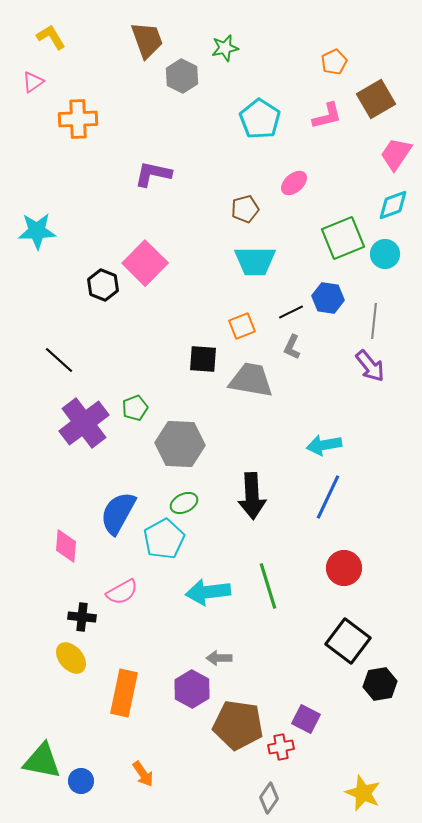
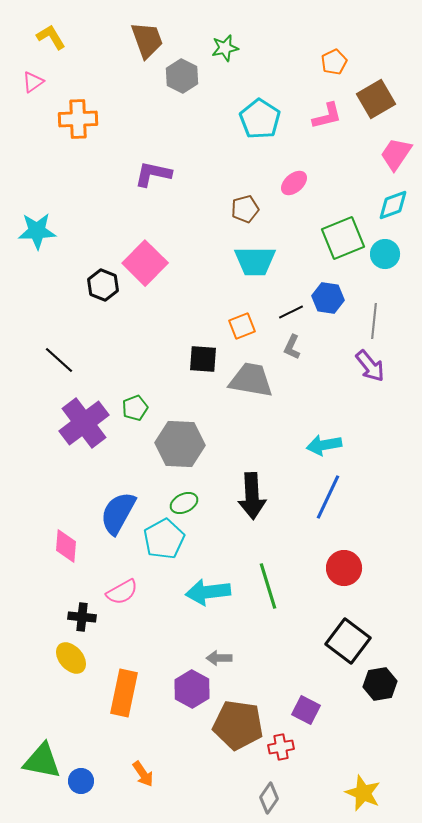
purple square at (306, 719): moved 9 px up
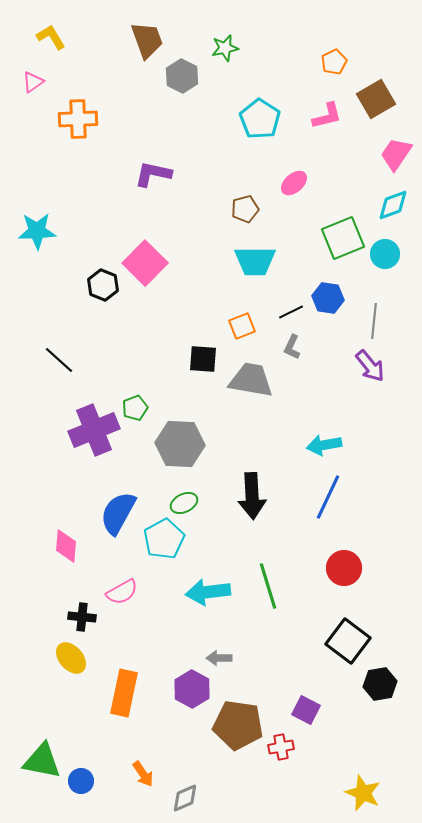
purple cross at (84, 423): moved 10 px right, 7 px down; rotated 15 degrees clockwise
gray diamond at (269, 798): moved 84 px left; rotated 32 degrees clockwise
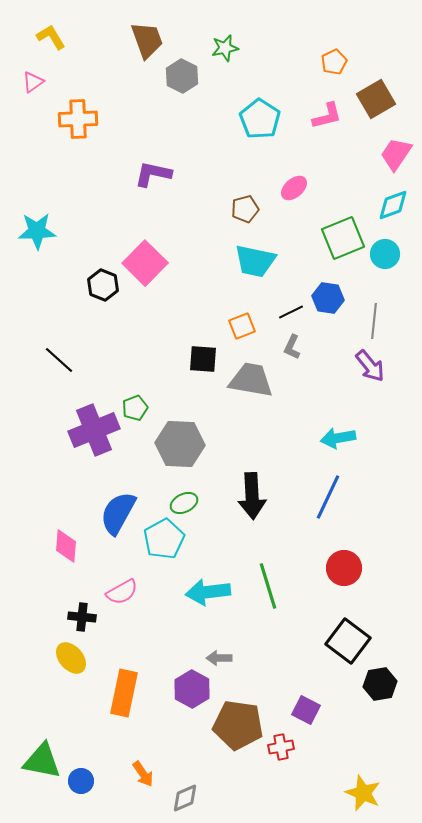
pink ellipse at (294, 183): moved 5 px down
cyan trapezoid at (255, 261): rotated 12 degrees clockwise
cyan arrow at (324, 445): moved 14 px right, 7 px up
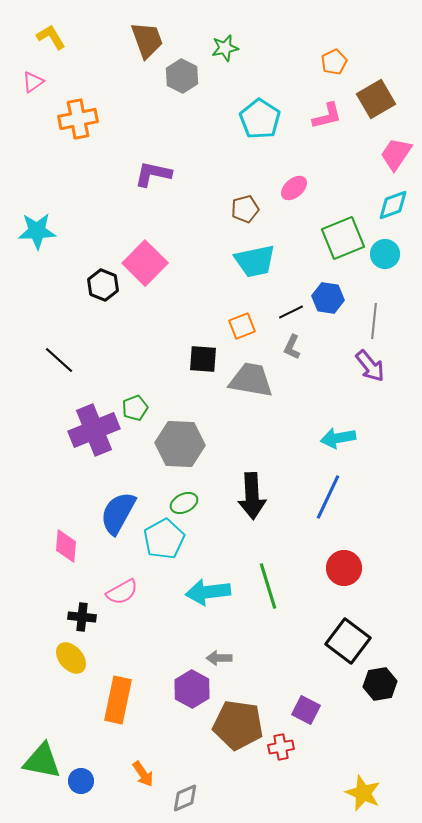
orange cross at (78, 119): rotated 9 degrees counterclockwise
cyan trapezoid at (255, 261): rotated 24 degrees counterclockwise
orange rectangle at (124, 693): moved 6 px left, 7 px down
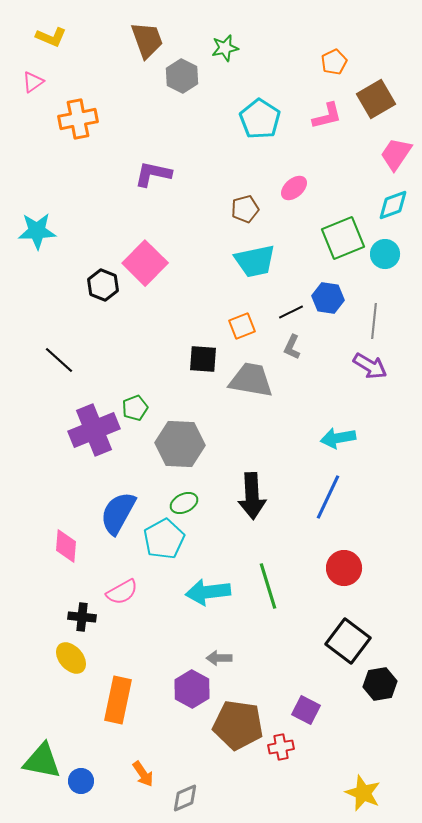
yellow L-shape at (51, 37): rotated 144 degrees clockwise
purple arrow at (370, 366): rotated 20 degrees counterclockwise
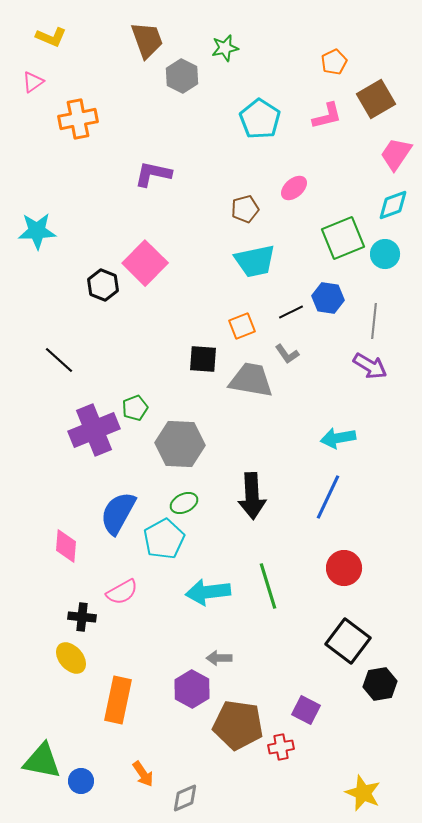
gray L-shape at (292, 347): moved 5 px left, 7 px down; rotated 60 degrees counterclockwise
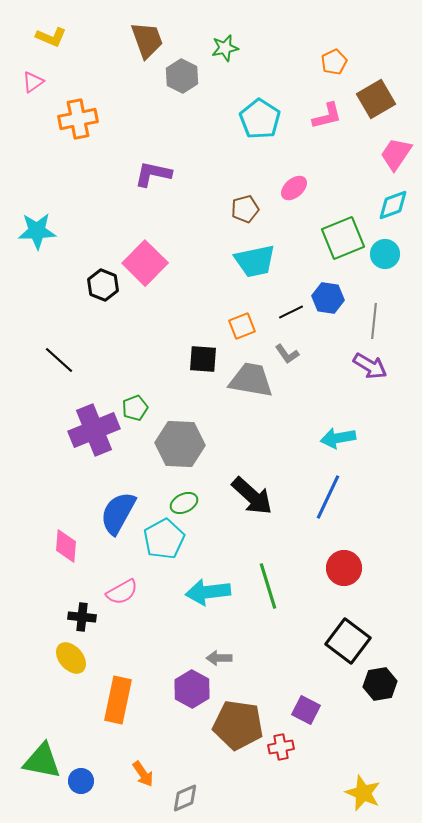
black arrow at (252, 496): rotated 45 degrees counterclockwise
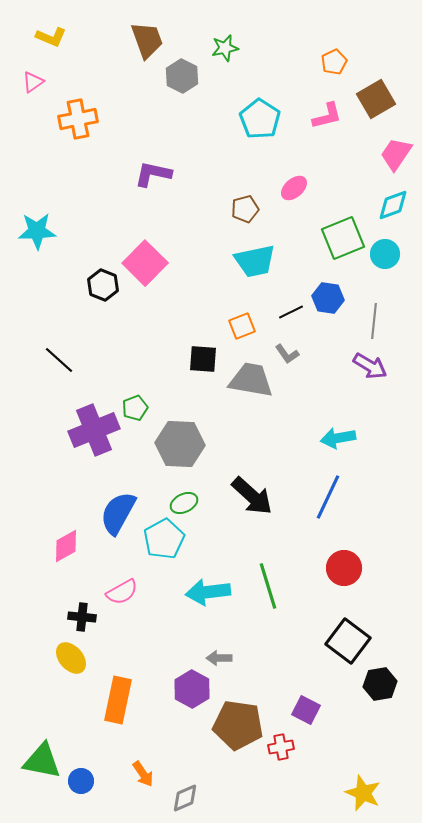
pink diamond at (66, 546): rotated 56 degrees clockwise
